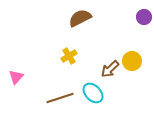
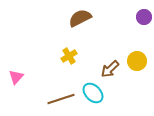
yellow circle: moved 5 px right
brown line: moved 1 px right, 1 px down
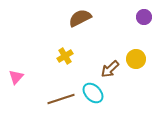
yellow cross: moved 4 px left
yellow circle: moved 1 px left, 2 px up
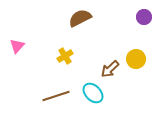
pink triangle: moved 1 px right, 31 px up
brown line: moved 5 px left, 3 px up
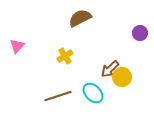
purple circle: moved 4 px left, 16 px down
yellow circle: moved 14 px left, 18 px down
brown line: moved 2 px right
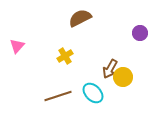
brown arrow: rotated 18 degrees counterclockwise
yellow circle: moved 1 px right
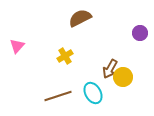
cyan ellipse: rotated 15 degrees clockwise
